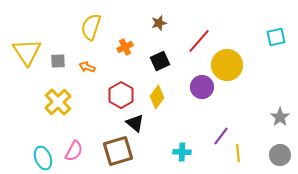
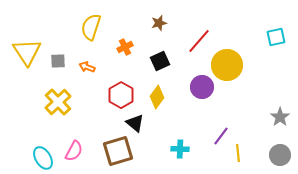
cyan cross: moved 2 px left, 3 px up
cyan ellipse: rotated 10 degrees counterclockwise
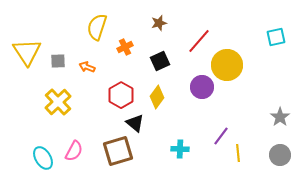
yellow semicircle: moved 6 px right
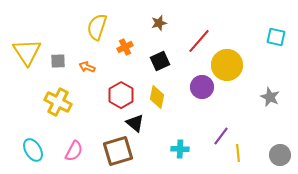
cyan square: rotated 24 degrees clockwise
yellow diamond: rotated 25 degrees counterclockwise
yellow cross: rotated 20 degrees counterclockwise
gray star: moved 10 px left, 20 px up; rotated 12 degrees counterclockwise
cyan ellipse: moved 10 px left, 8 px up
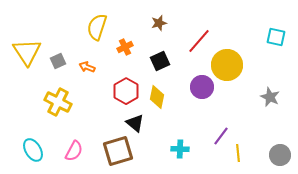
gray square: rotated 21 degrees counterclockwise
red hexagon: moved 5 px right, 4 px up
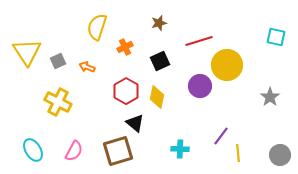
red line: rotated 32 degrees clockwise
purple circle: moved 2 px left, 1 px up
gray star: rotated 12 degrees clockwise
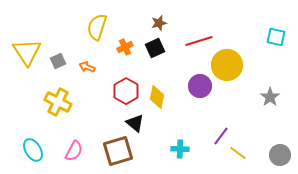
black square: moved 5 px left, 13 px up
yellow line: rotated 48 degrees counterclockwise
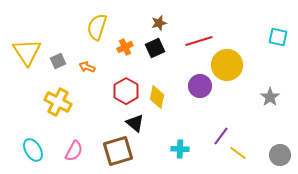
cyan square: moved 2 px right
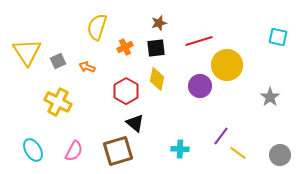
black square: moved 1 px right; rotated 18 degrees clockwise
yellow diamond: moved 18 px up
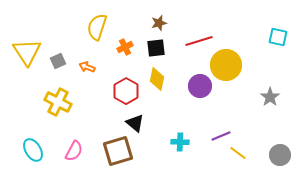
yellow circle: moved 1 px left
purple line: rotated 30 degrees clockwise
cyan cross: moved 7 px up
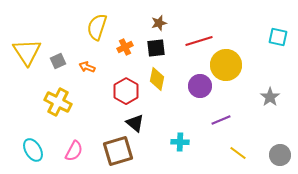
purple line: moved 16 px up
